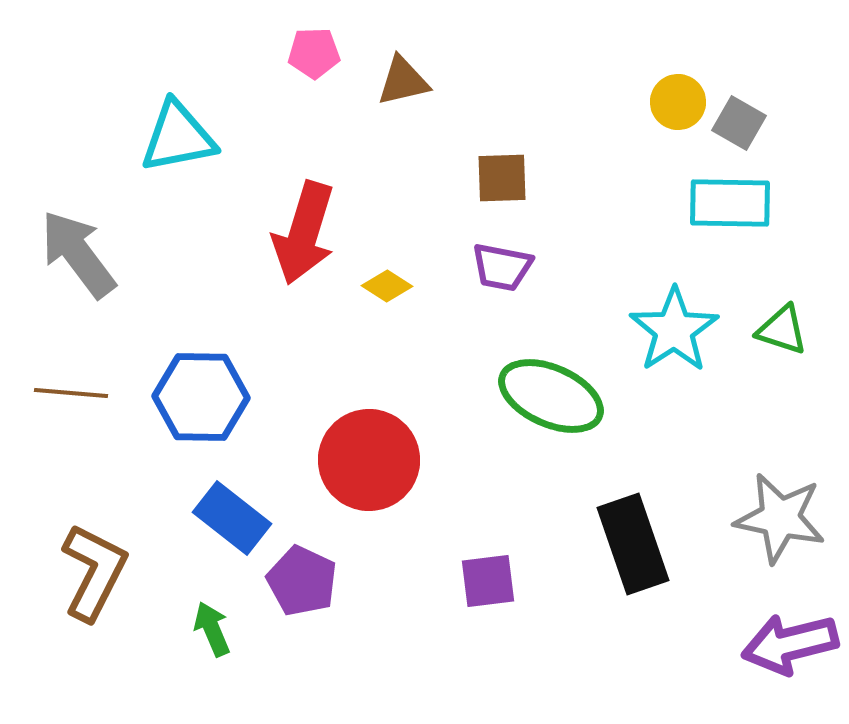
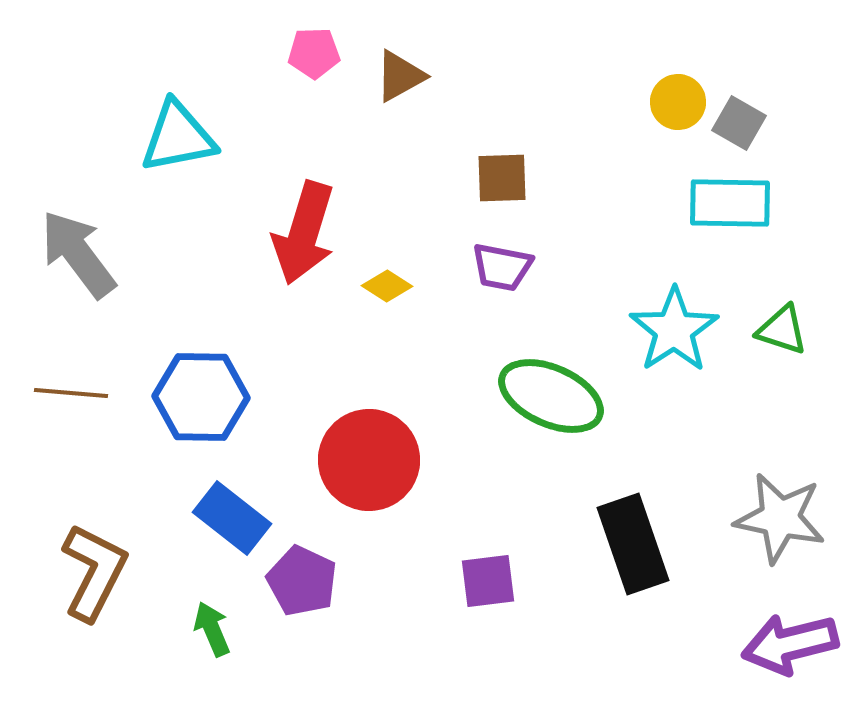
brown triangle: moved 3 px left, 5 px up; rotated 16 degrees counterclockwise
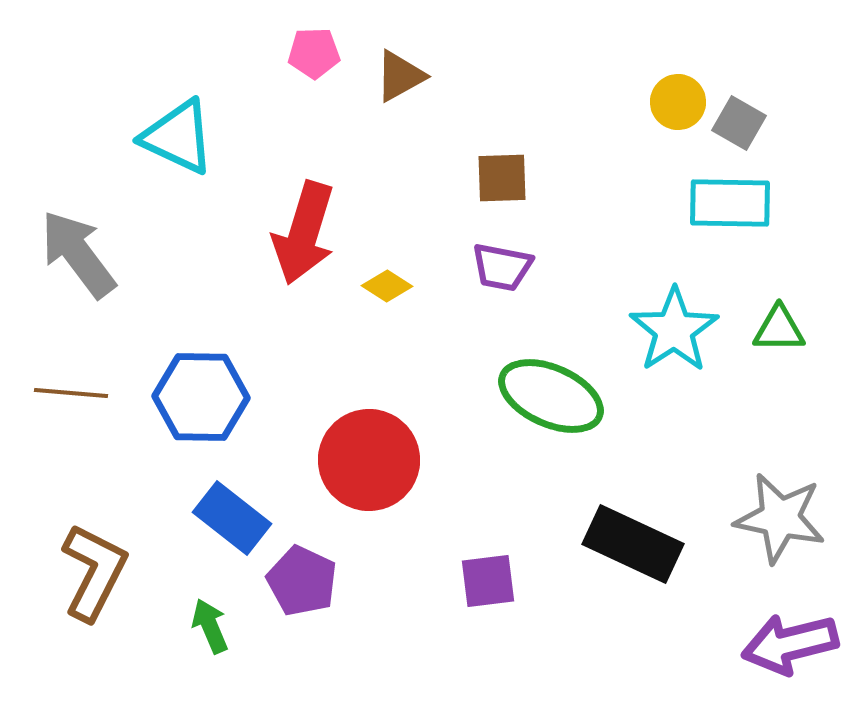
cyan triangle: rotated 36 degrees clockwise
green triangle: moved 3 px left, 1 px up; rotated 18 degrees counterclockwise
black rectangle: rotated 46 degrees counterclockwise
green arrow: moved 2 px left, 3 px up
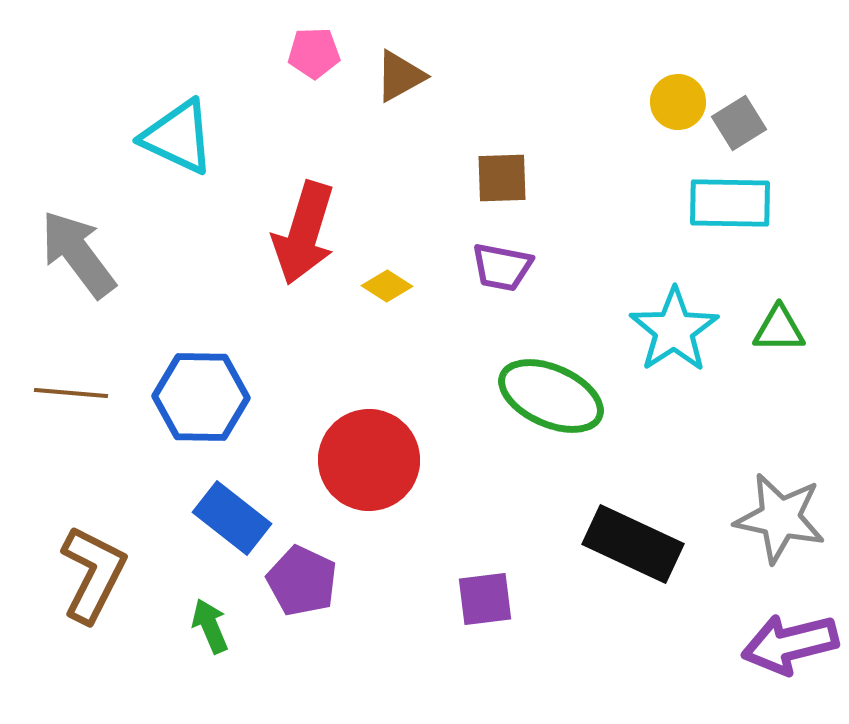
gray square: rotated 28 degrees clockwise
brown L-shape: moved 1 px left, 2 px down
purple square: moved 3 px left, 18 px down
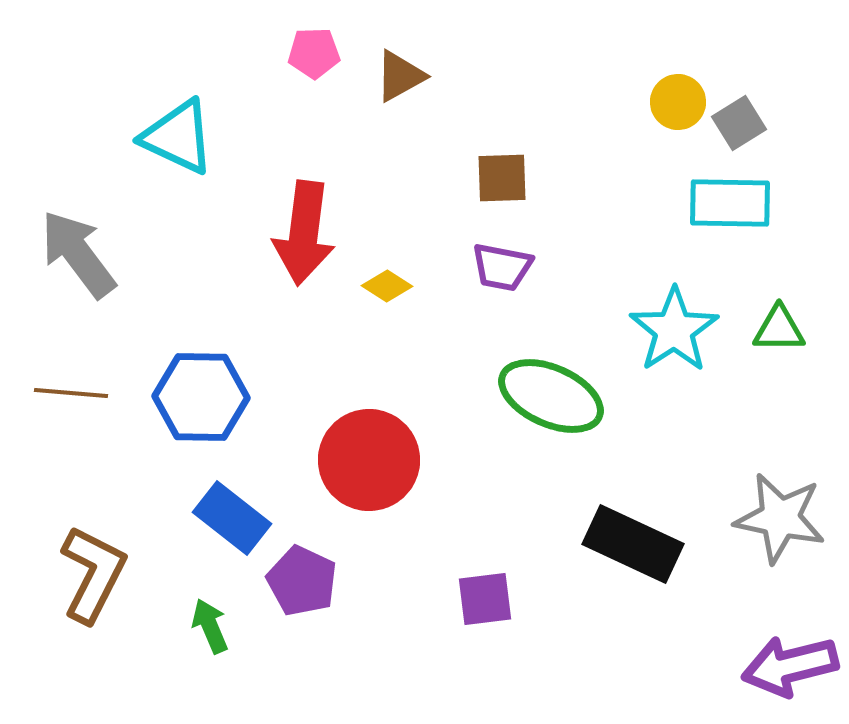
red arrow: rotated 10 degrees counterclockwise
purple arrow: moved 22 px down
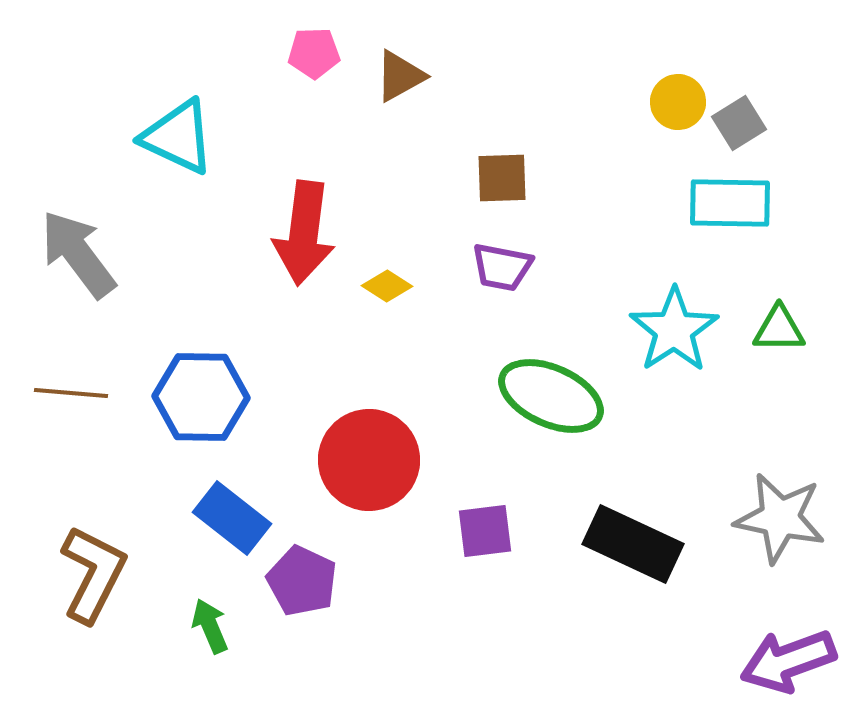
purple square: moved 68 px up
purple arrow: moved 2 px left, 5 px up; rotated 6 degrees counterclockwise
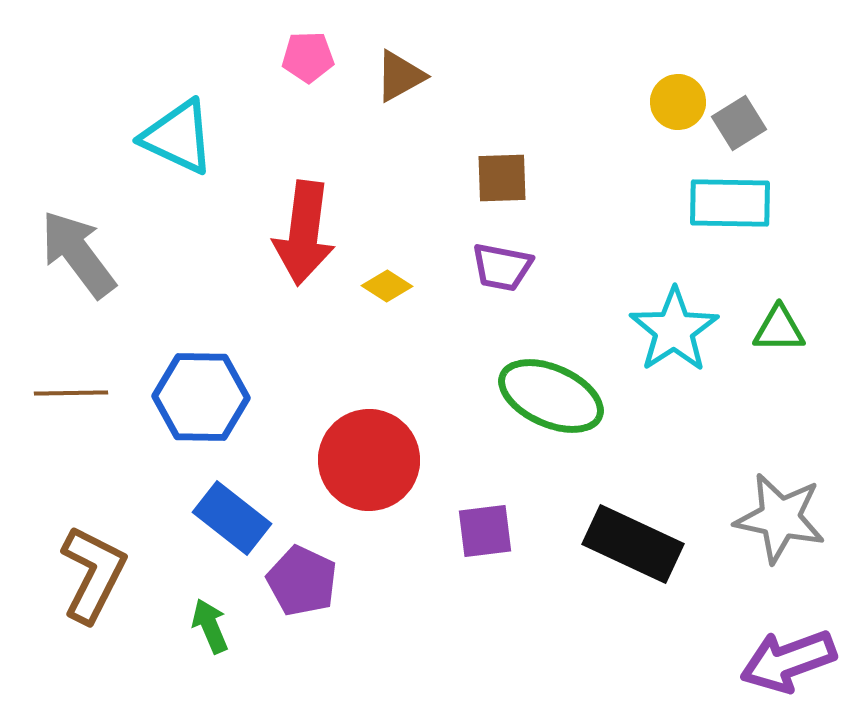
pink pentagon: moved 6 px left, 4 px down
brown line: rotated 6 degrees counterclockwise
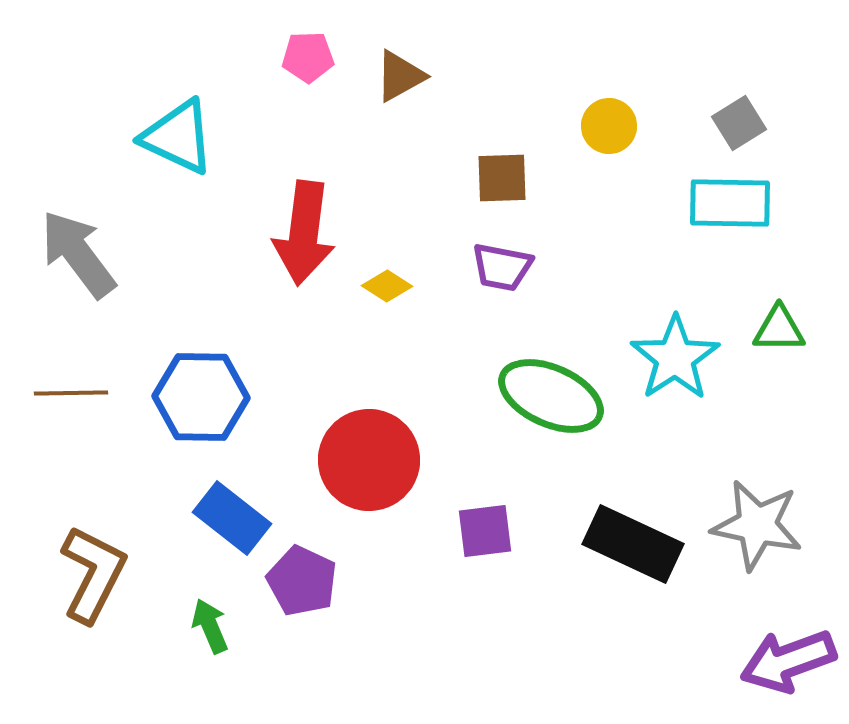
yellow circle: moved 69 px left, 24 px down
cyan star: moved 1 px right, 28 px down
gray star: moved 23 px left, 7 px down
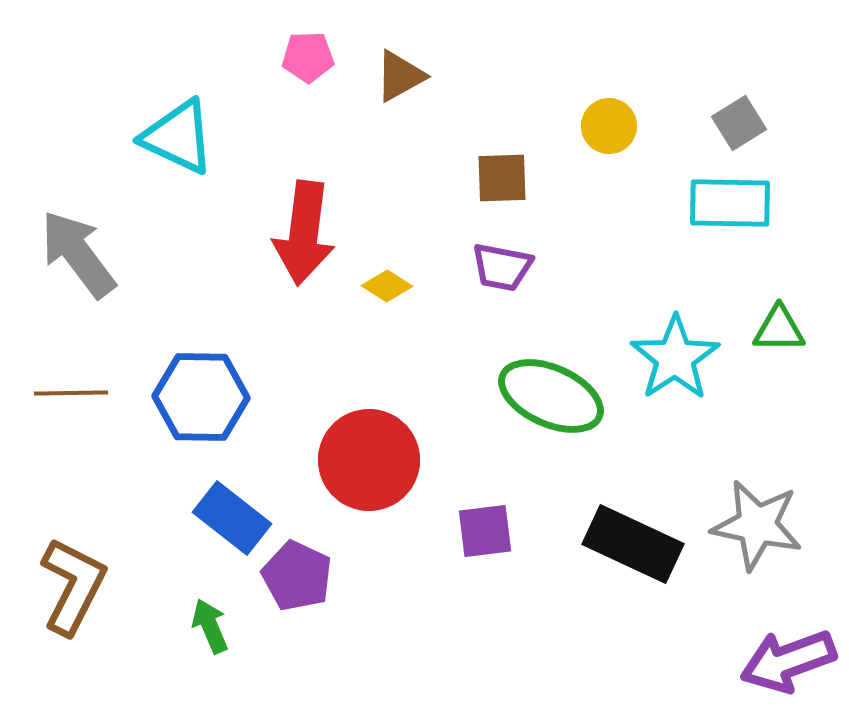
brown L-shape: moved 20 px left, 12 px down
purple pentagon: moved 5 px left, 5 px up
